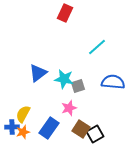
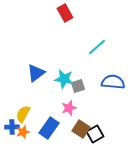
red rectangle: rotated 54 degrees counterclockwise
blue triangle: moved 2 px left
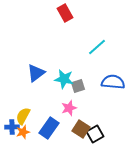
yellow semicircle: moved 2 px down
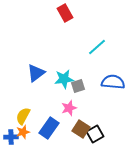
cyan star: rotated 18 degrees counterclockwise
blue cross: moved 1 px left, 10 px down
